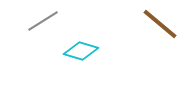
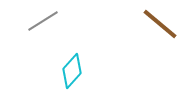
cyan diamond: moved 9 px left, 20 px down; rotated 64 degrees counterclockwise
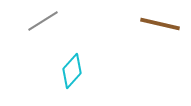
brown line: rotated 27 degrees counterclockwise
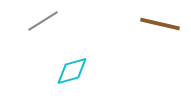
cyan diamond: rotated 32 degrees clockwise
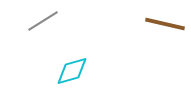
brown line: moved 5 px right
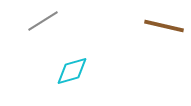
brown line: moved 1 px left, 2 px down
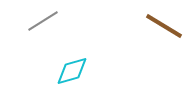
brown line: rotated 18 degrees clockwise
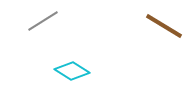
cyan diamond: rotated 48 degrees clockwise
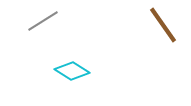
brown line: moved 1 px left, 1 px up; rotated 24 degrees clockwise
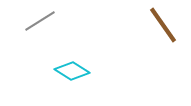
gray line: moved 3 px left
